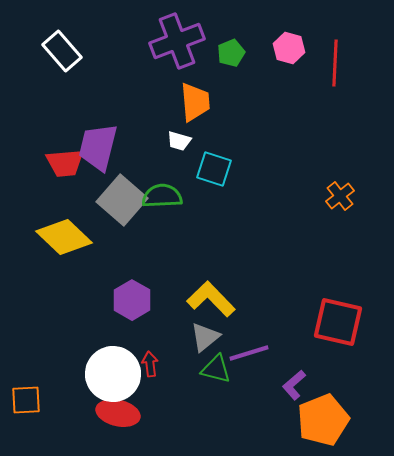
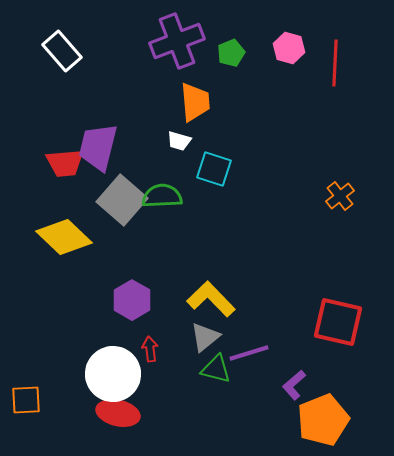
red arrow: moved 15 px up
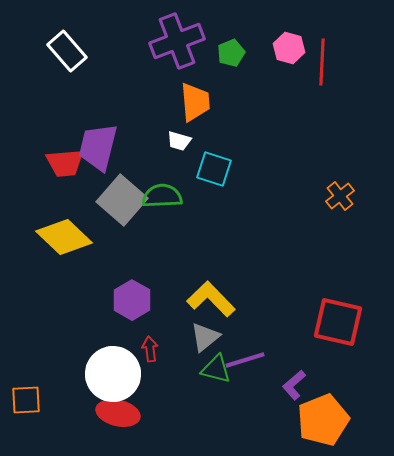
white rectangle: moved 5 px right
red line: moved 13 px left, 1 px up
purple line: moved 4 px left, 7 px down
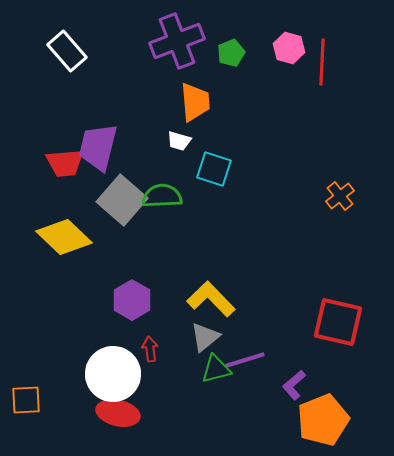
green triangle: rotated 28 degrees counterclockwise
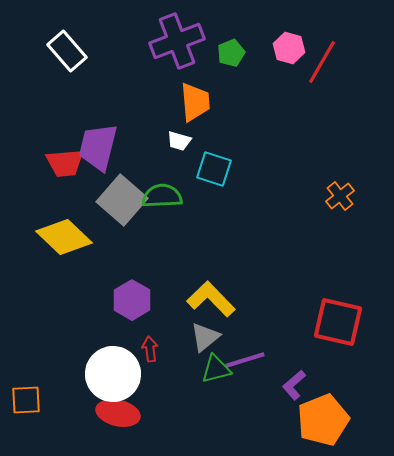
red line: rotated 27 degrees clockwise
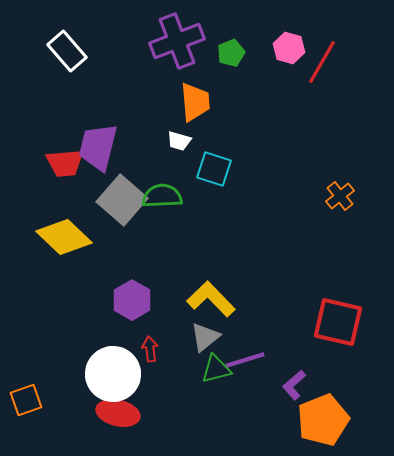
orange square: rotated 16 degrees counterclockwise
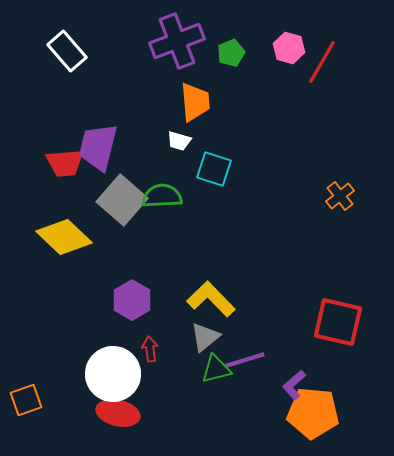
orange pentagon: moved 10 px left, 7 px up; rotated 27 degrees clockwise
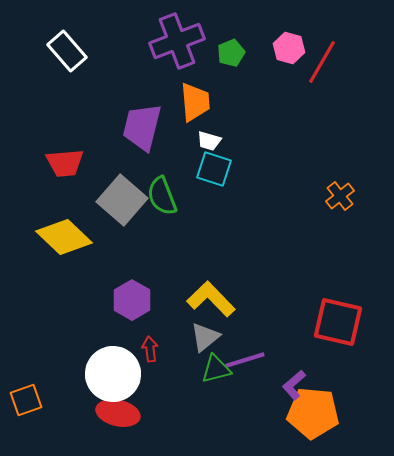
white trapezoid: moved 30 px right
purple trapezoid: moved 44 px right, 20 px up
green semicircle: rotated 108 degrees counterclockwise
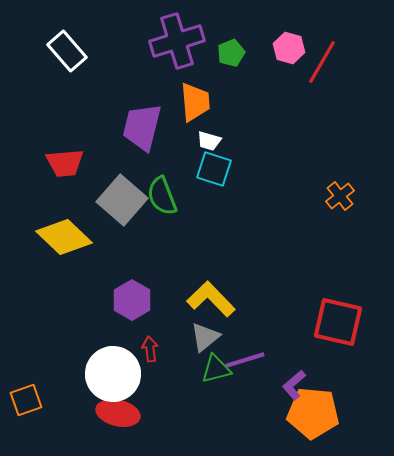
purple cross: rotated 4 degrees clockwise
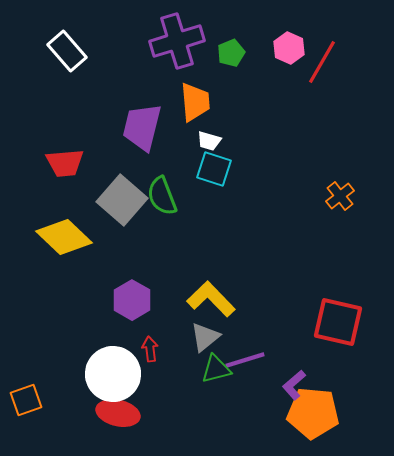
pink hexagon: rotated 8 degrees clockwise
